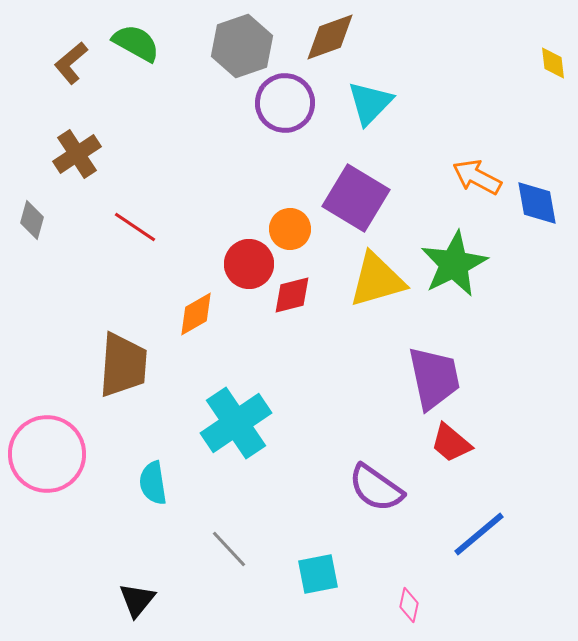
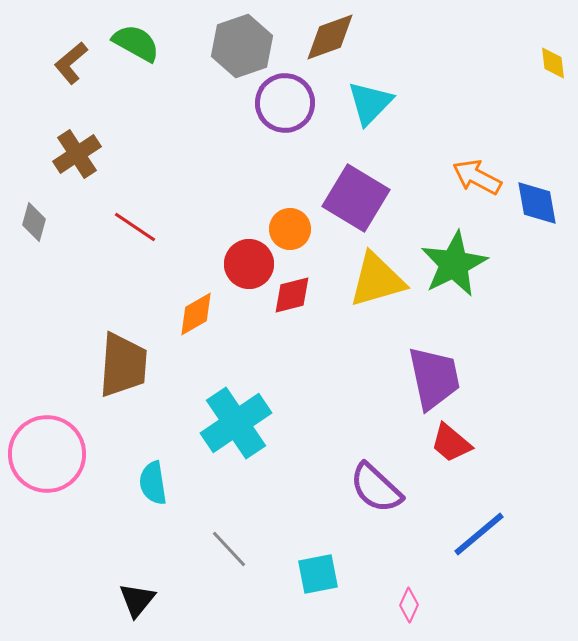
gray diamond: moved 2 px right, 2 px down
purple semicircle: rotated 8 degrees clockwise
pink diamond: rotated 12 degrees clockwise
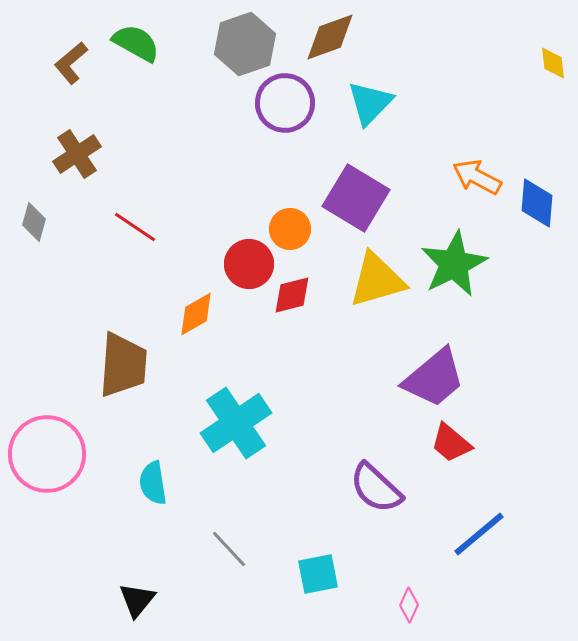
gray hexagon: moved 3 px right, 2 px up
blue diamond: rotated 15 degrees clockwise
purple trapezoid: rotated 62 degrees clockwise
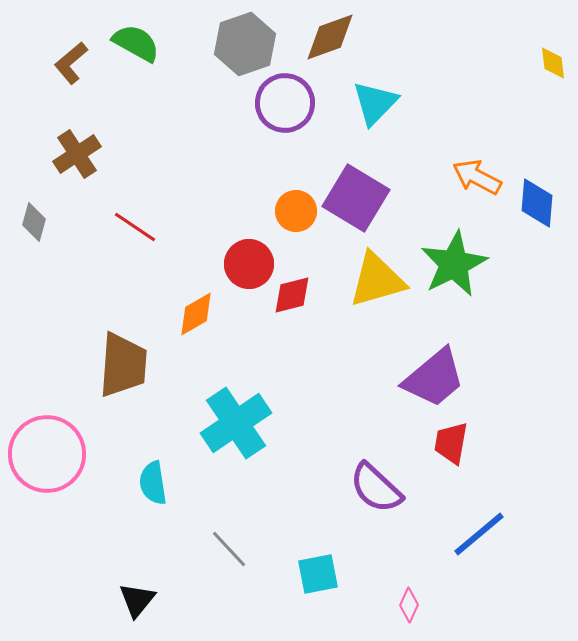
cyan triangle: moved 5 px right
orange circle: moved 6 px right, 18 px up
red trapezoid: rotated 60 degrees clockwise
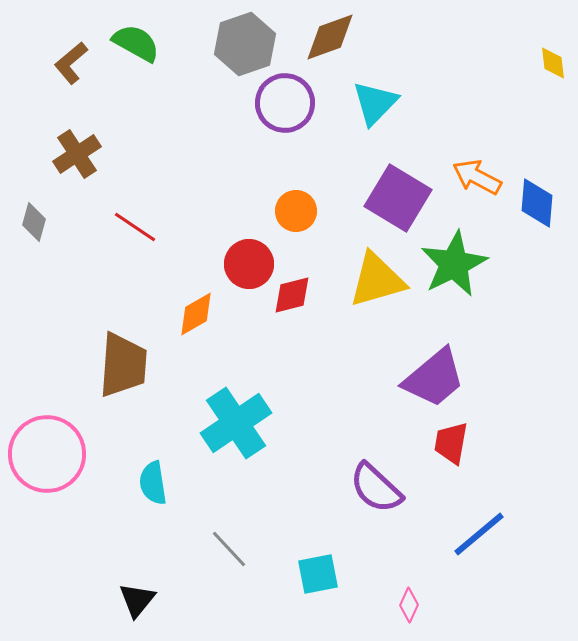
purple square: moved 42 px right
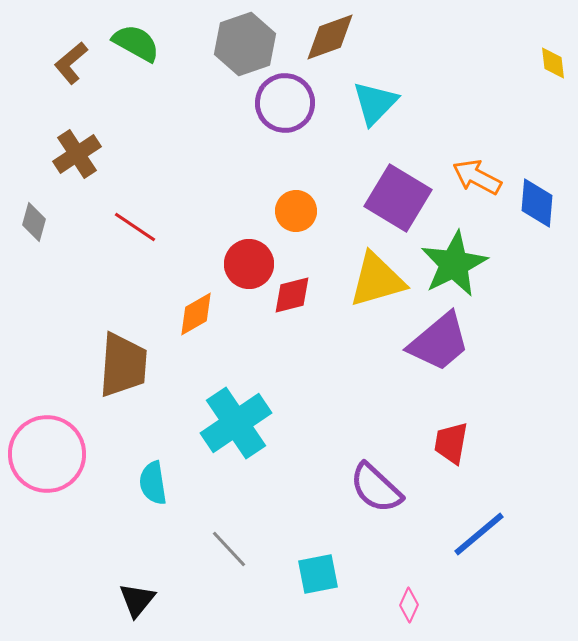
purple trapezoid: moved 5 px right, 36 px up
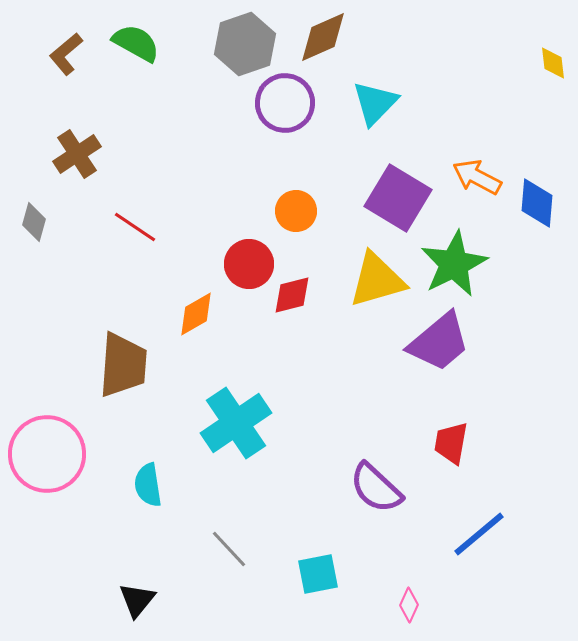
brown diamond: moved 7 px left; rotated 4 degrees counterclockwise
brown L-shape: moved 5 px left, 9 px up
cyan semicircle: moved 5 px left, 2 px down
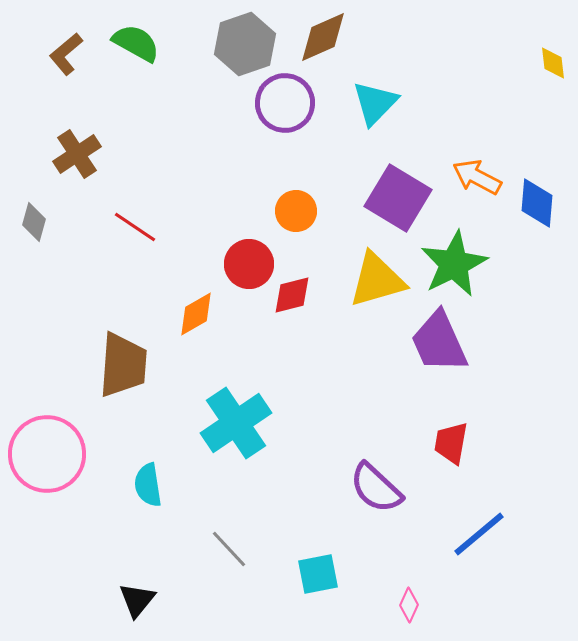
purple trapezoid: rotated 106 degrees clockwise
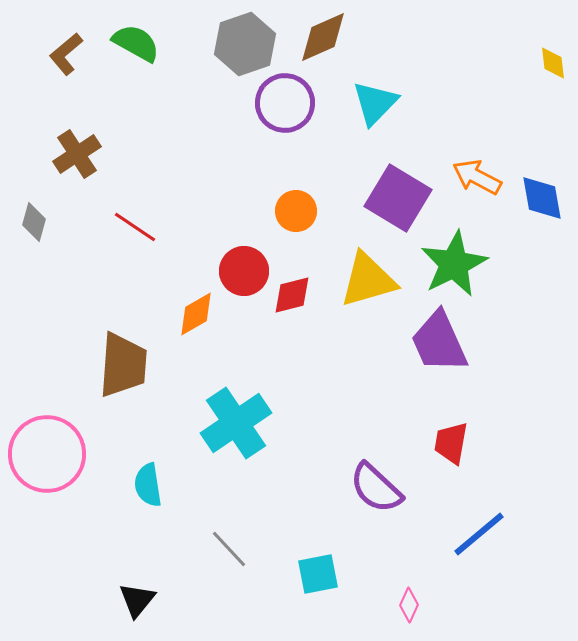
blue diamond: moved 5 px right, 5 px up; rotated 15 degrees counterclockwise
red circle: moved 5 px left, 7 px down
yellow triangle: moved 9 px left
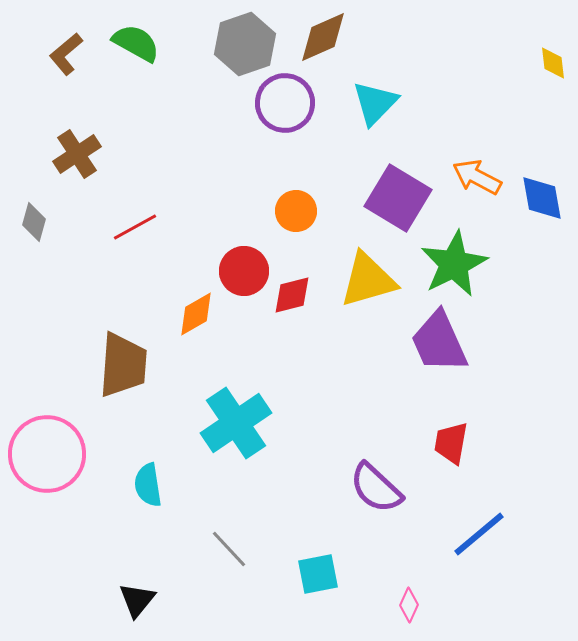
red line: rotated 63 degrees counterclockwise
